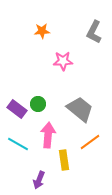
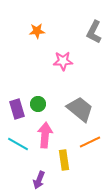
orange star: moved 5 px left
purple rectangle: rotated 36 degrees clockwise
pink arrow: moved 3 px left
orange line: rotated 10 degrees clockwise
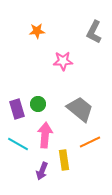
purple arrow: moved 3 px right, 9 px up
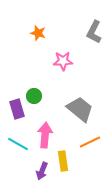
orange star: moved 1 px right, 2 px down; rotated 21 degrees clockwise
green circle: moved 4 px left, 8 px up
yellow rectangle: moved 1 px left, 1 px down
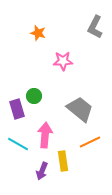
gray L-shape: moved 1 px right, 5 px up
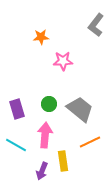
gray L-shape: moved 1 px right, 2 px up; rotated 10 degrees clockwise
orange star: moved 3 px right, 4 px down; rotated 21 degrees counterclockwise
green circle: moved 15 px right, 8 px down
cyan line: moved 2 px left, 1 px down
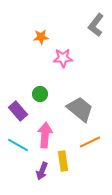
pink star: moved 3 px up
green circle: moved 9 px left, 10 px up
purple rectangle: moved 1 px right, 2 px down; rotated 24 degrees counterclockwise
cyan line: moved 2 px right
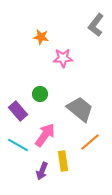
orange star: rotated 14 degrees clockwise
pink arrow: rotated 30 degrees clockwise
orange line: rotated 15 degrees counterclockwise
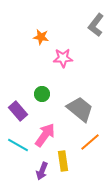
green circle: moved 2 px right
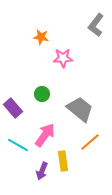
purple rectangle: moved 5 px left, 3 px up
